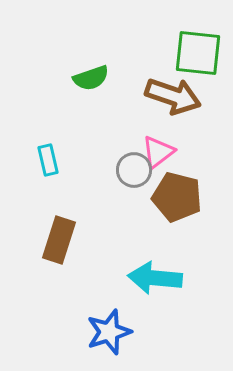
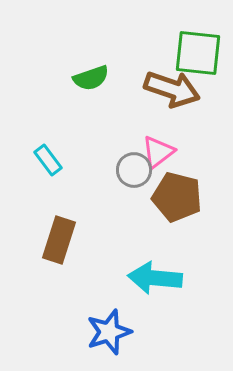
brown arrow: moved 1 px left, 7 px up
cyan rectangle: rotated 24 degrees counterclockwise
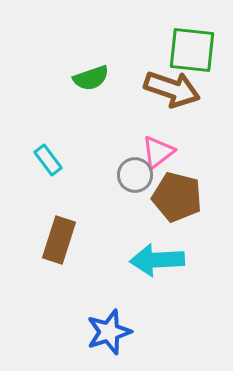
green square: moved 6 px left, 3 px up
gray circle: moved 1 px right, 5 px down
cyan arrow: moved 2 px right, 18 px up; rotated 8 degrees counterclockwise
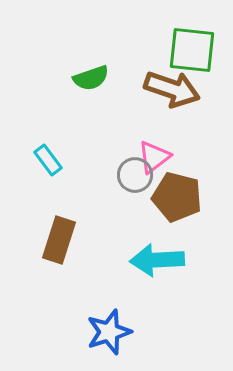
pink triangle: moved 4 px left, 5 px down
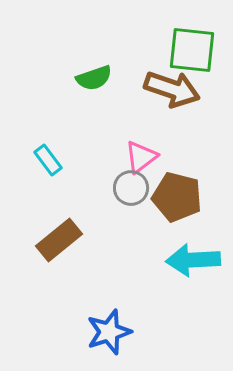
green semicircle: moved 3 px right
pink triangle: moved 13 px left
gray circle: moved 4 px left, 13 px down
brown rectangle: rotated 33 degrees clockwise
cyan arrow: moved 36 px right
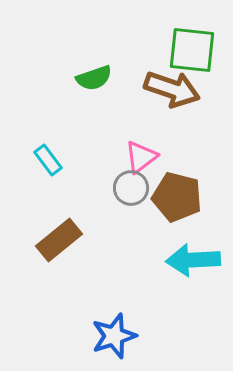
blue star: moved 5 px right, 4 px down
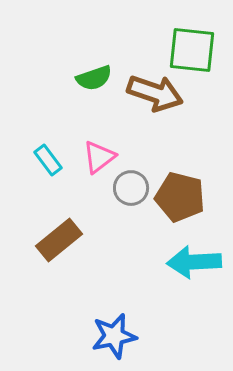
brown arrow: moved 17 px left, 4 px down
pink triangle: moved 42 px left
brown pentagon: moved 3 px right
cyan arrow: moved 1 px right, 2 px down
blue star: rotated 6 degrees clockwise
